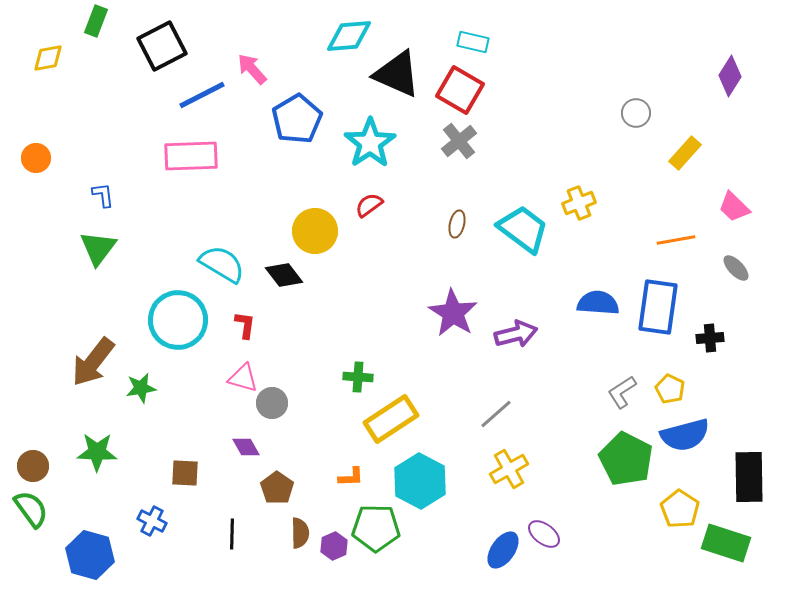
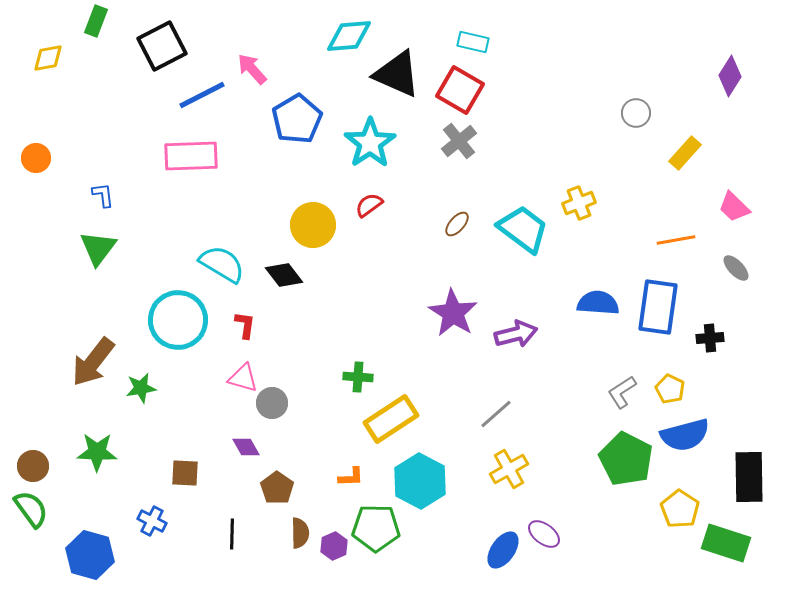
brown ellipse at (457, 224): rotated 28 degrees clockwise
yellow circle at (315, 231): moved 2 px left, 6 px up
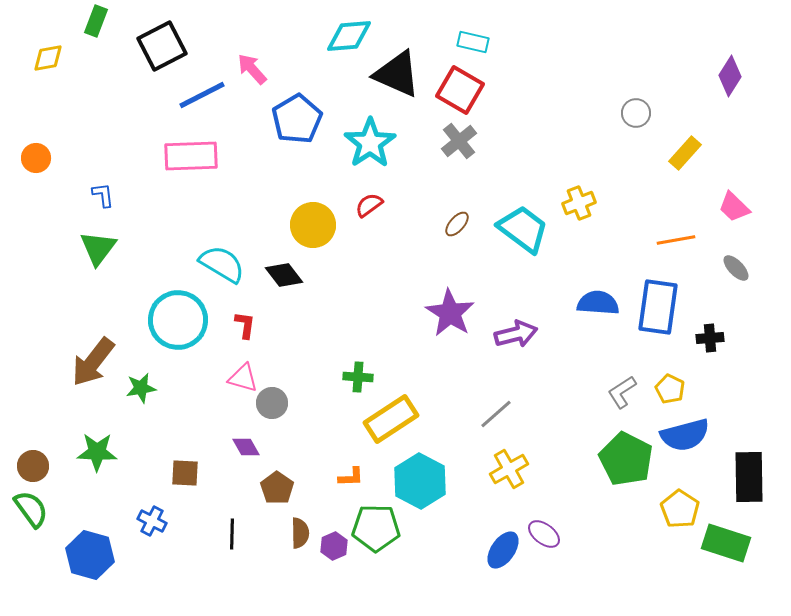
purple star at (453, 313): moved 3 px left
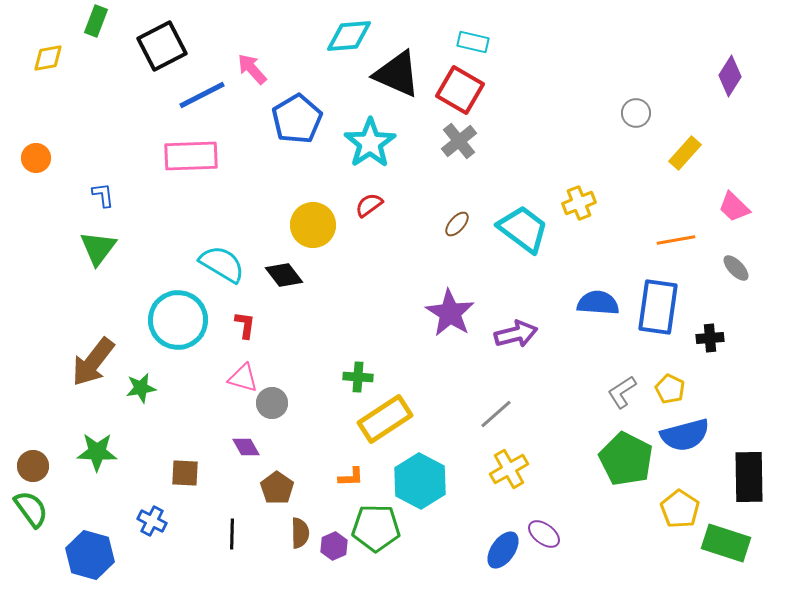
yellow rectangle at (391, 419): moved 6 px left
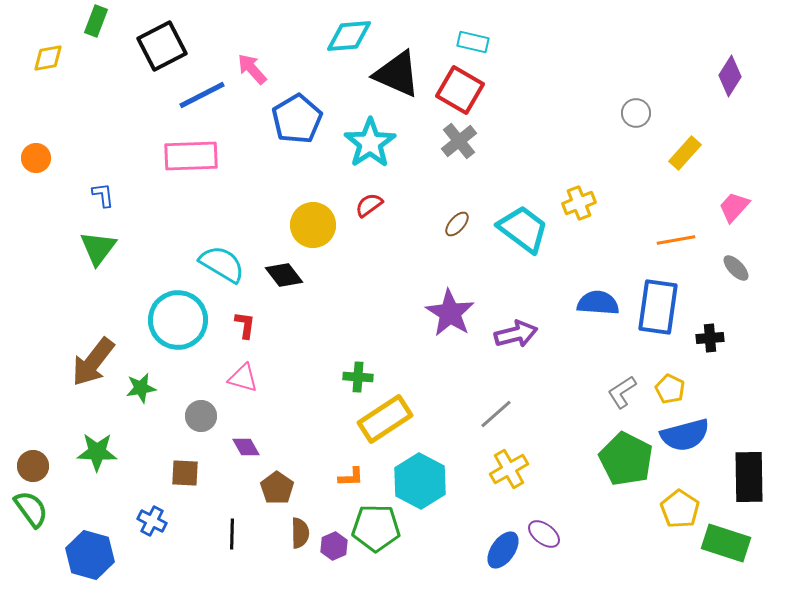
pink trapezoid at (734, 207): rotated 88 degrees clockwise
gray circle at (272, 403): moved 71 px left, 13 px down
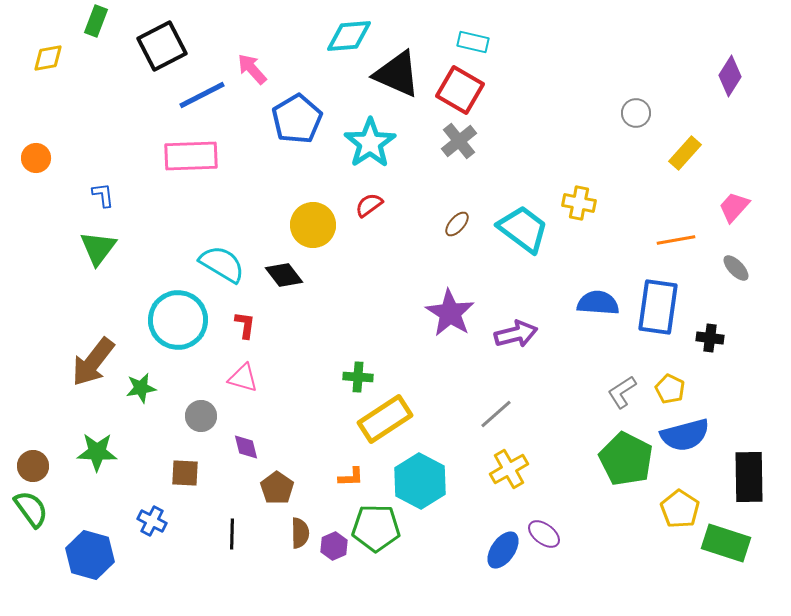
yellow cross at (579, 203): rotated 32 degrees clockwise
black cross at (710, 338): rotated 12 degrees clockwise
purple diamond at (246, 447): rotated 16 degrees clockwise
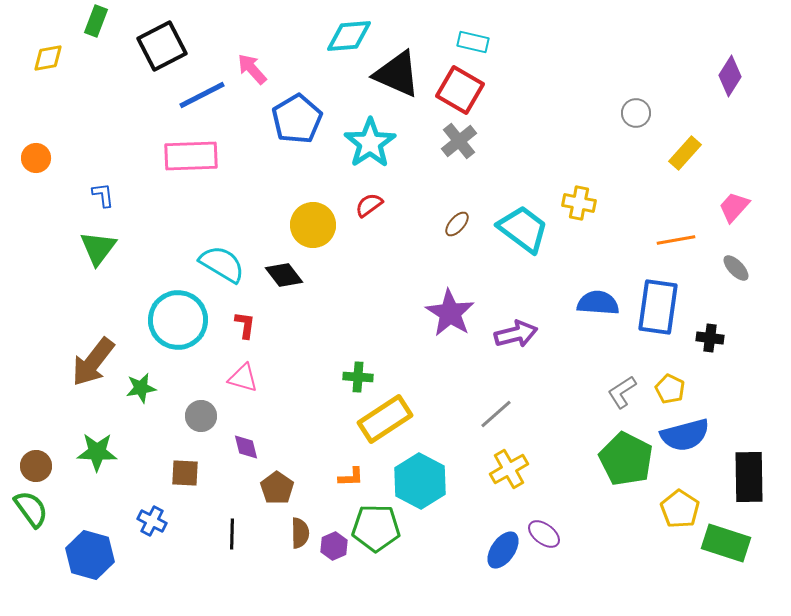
brown circle at (33, 466): moved 3 px right
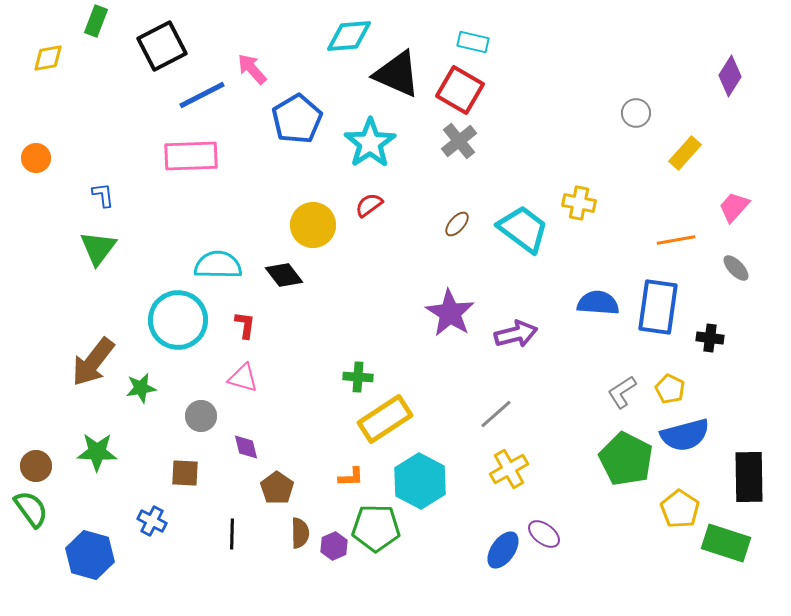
cyan semicircle at (222, 264): moved 4 px left, 1 px down; rotated 30 degrees counterclockwise
